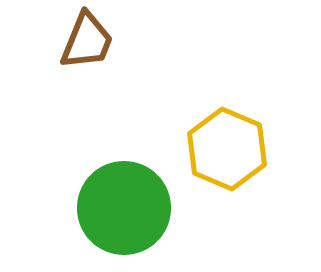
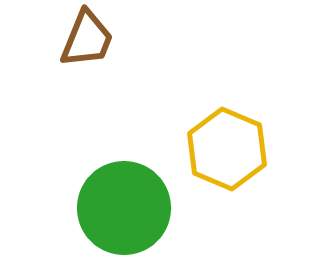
brown trapezoid: moved 2 px up
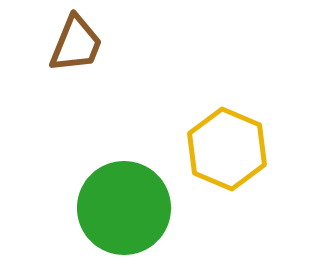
brown trapezoid: moved 11 px left, 5 px down
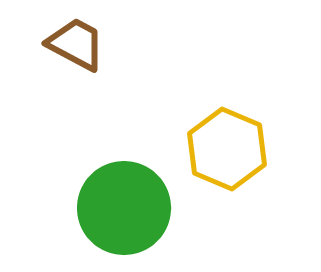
brown trapezoid: rotated 84 degrees counterclockwise
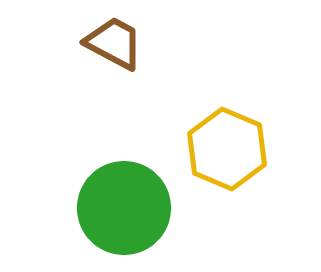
brown trapezoid: moved 38 px right, 1 px up
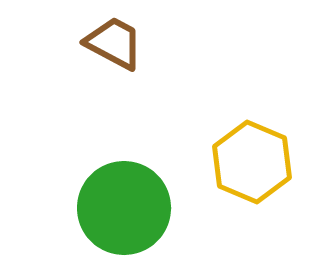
yellow hexagon: moved 25 px right, 13 px down
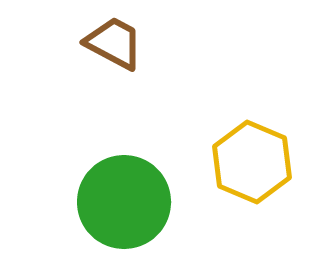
green circle: moved 6 px up
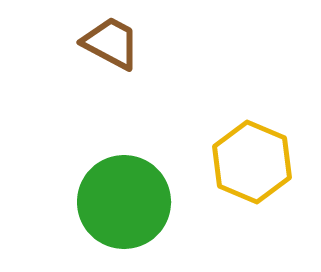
brown trapezoid: moved 3 px left
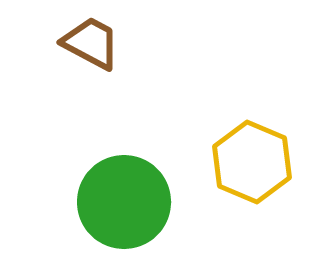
brown trapezoid: moved 20 px left
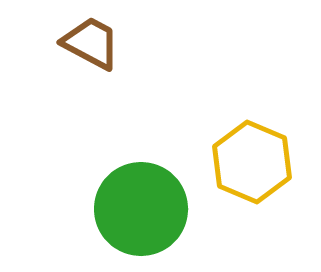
green circle: moved 17 px right, 7 px down
